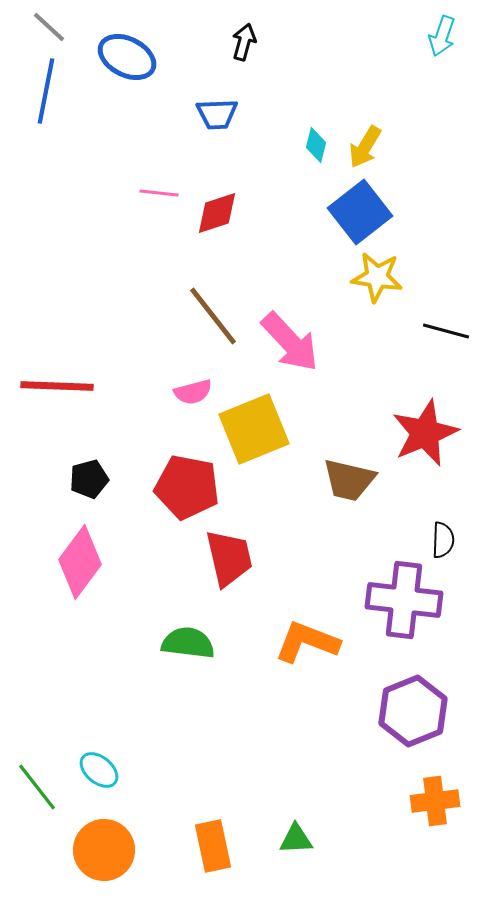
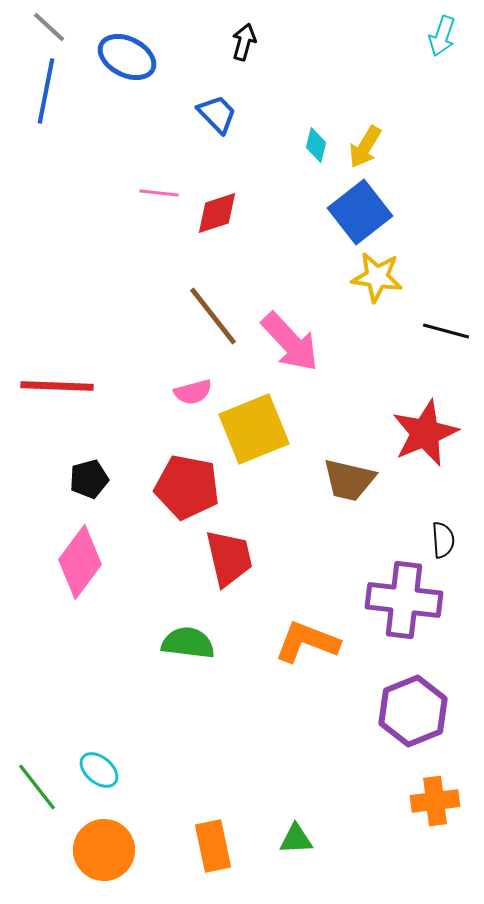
blue trapezoid: rotated 132 degrees counterclockwise
black semicircle: rotated 6 degrees counterclockwise
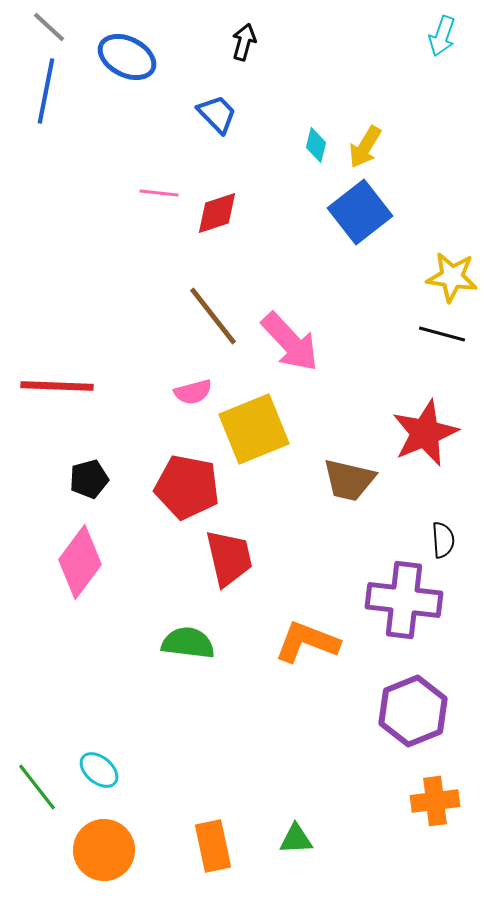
yellow star: moved 75 px right
black line: moved 4 px left, 3 px down
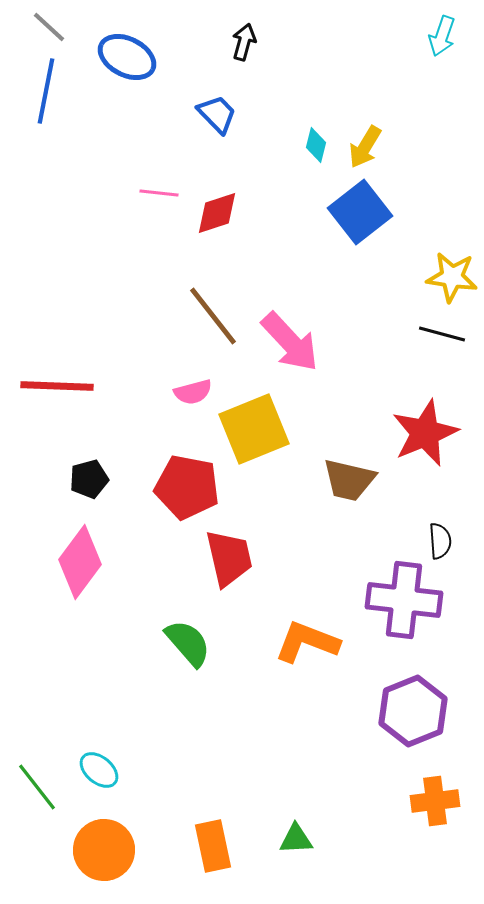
black semicircle: moved 3 px left, 1 px down
green semicircle: rotated 42 degrees clockwise
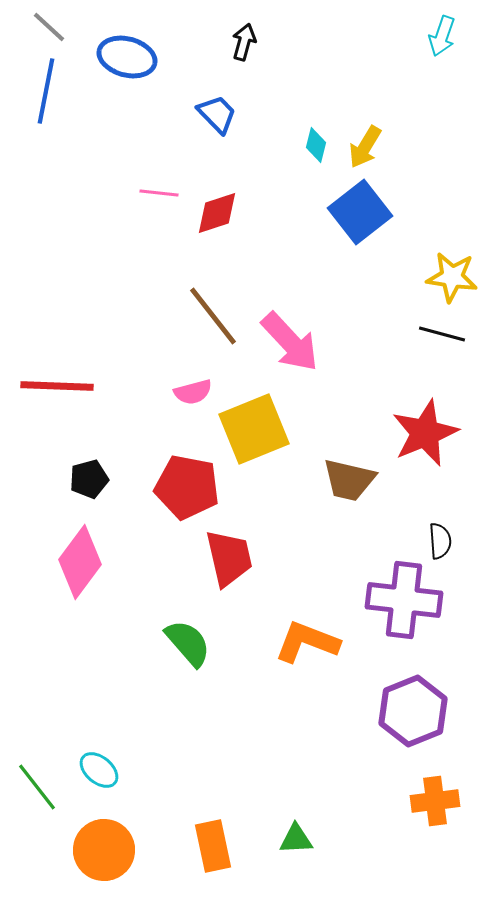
blue ellipse: rotated 12 degrees counterclockwise
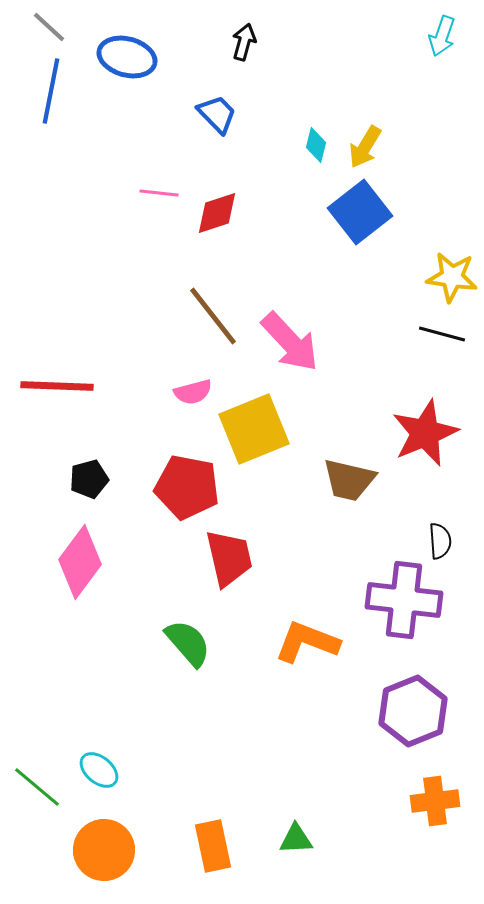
blue line: moved 5 px right
green line: rotated 12 degrees counterclockwise
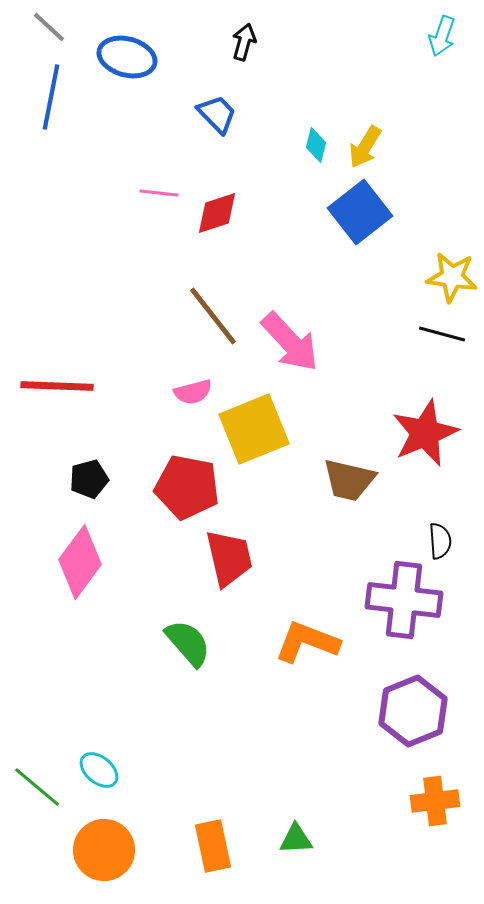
blue line: moved 6 px down
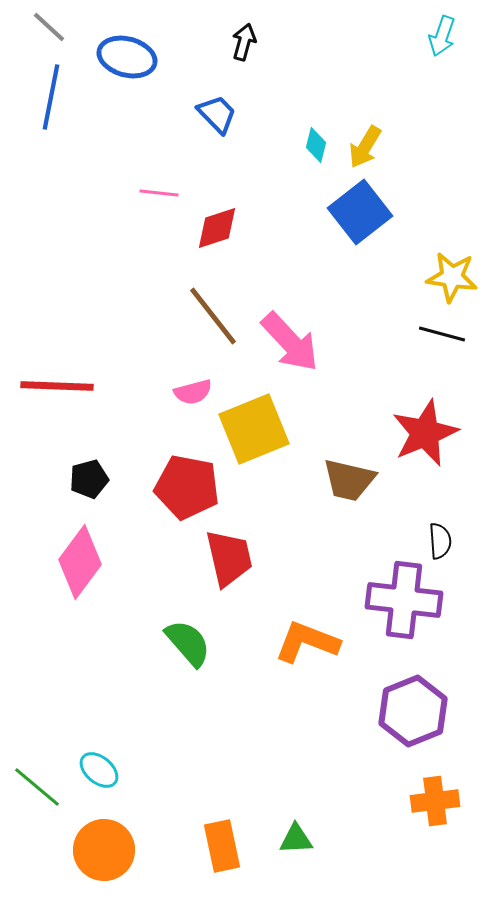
red diamond: moved 15 px down
orange rectangle: moved 9 px right
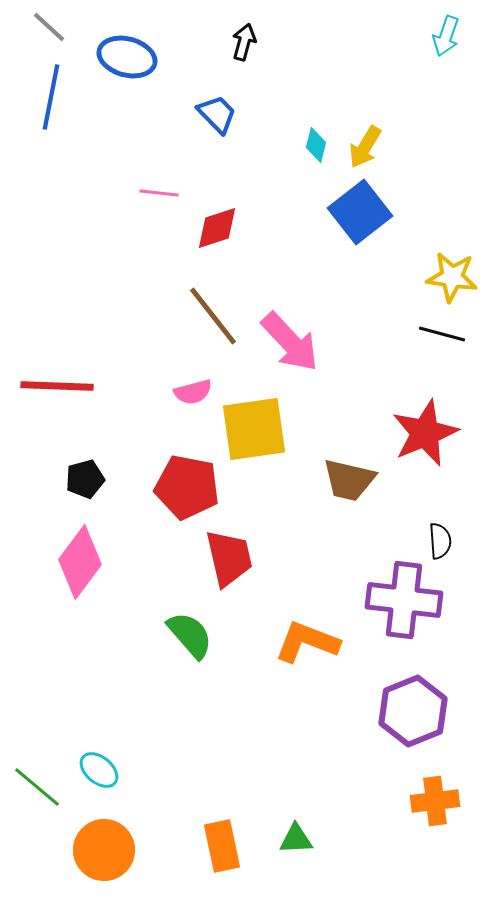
cyan arrow: moved 4 px right
yellow square: rotated 14 degrees clockwise
black pentagon: moved 4 px left
green semicircle: moved 2 px right, 8 px up
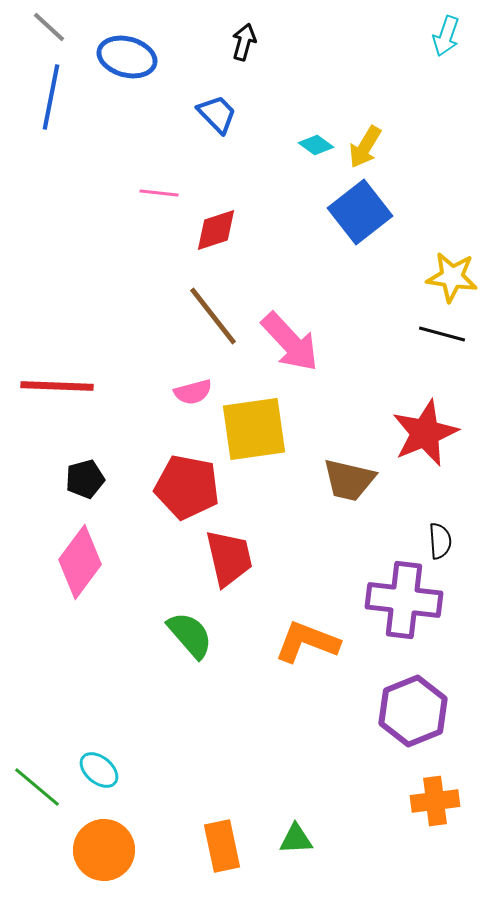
cyan diamond: rotated 68 degrees counterclockwise
red diamond: moved 1 px left, 2 px down
